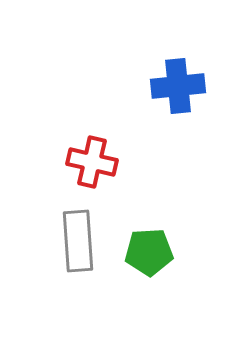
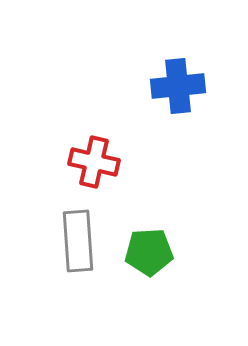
red cross: moved 2 px right
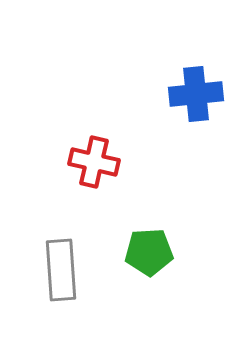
blue cross: moved 18 px right, 8 px down
gray rectangle: moved 17 px left, 29 px down
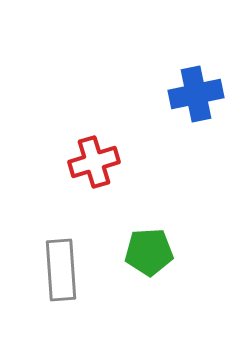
blue cross: rotated 6 degrees counterclockwise
red cross: rotated 30 degrees counterclockwise
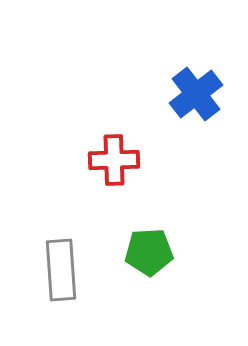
blue cross: rotated 26 degrees counterclockwise
red cross: moved 20 px right, 2 px up; rotated 15 degrees clockwise
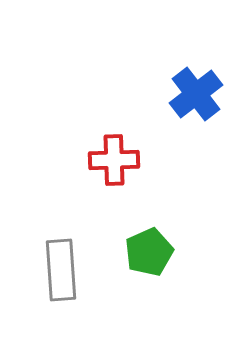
green pentagon: rotated 21 degrees counterclockwise
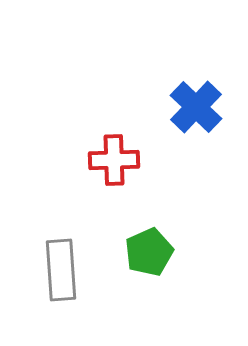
blue cross: moved 13 px down; rotated 8 degrees counterclockwise
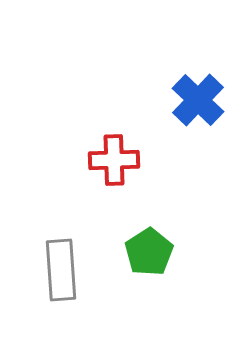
blue cross: moved 2 px right, 7 px up
green pentagon: rotated 9 degrees counterclockwise
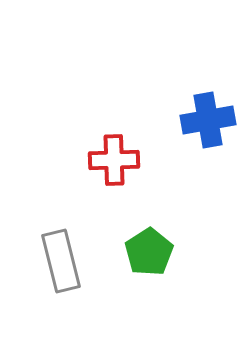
blue cross: moved 10 px right, 20 px down; rotated 36 degrees clockwise
gray rectangle: moved 9 px up; rotated 10 degrees counterclockwise
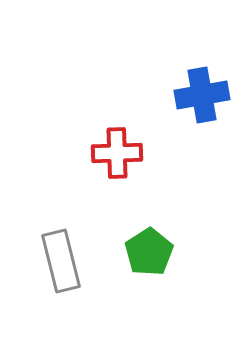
blue cross: moved 6 px left, 25 px up
red cross: moved 3 px right, 7 px up
